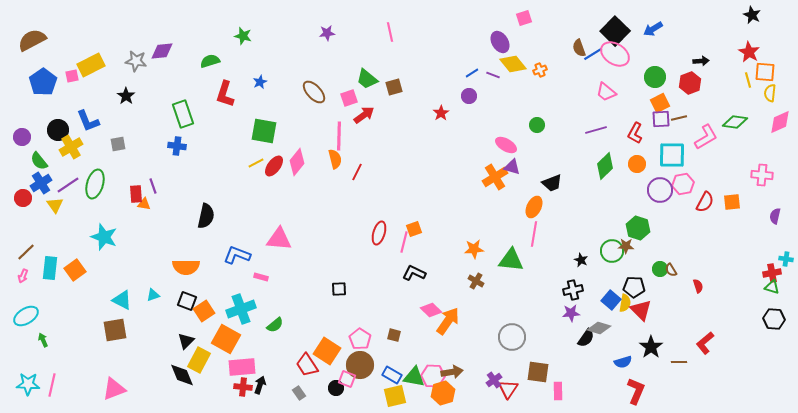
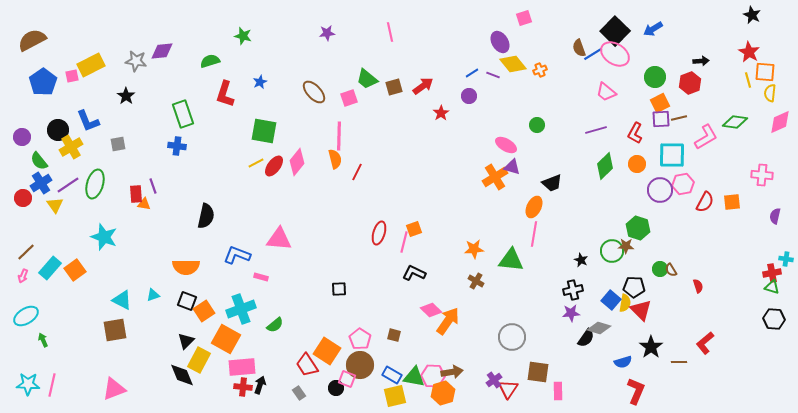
red arrow at (364, 115): moved 59 px right, 29 px up
cyan rectangle at (50, 268): rotated 35 degrees clockwise
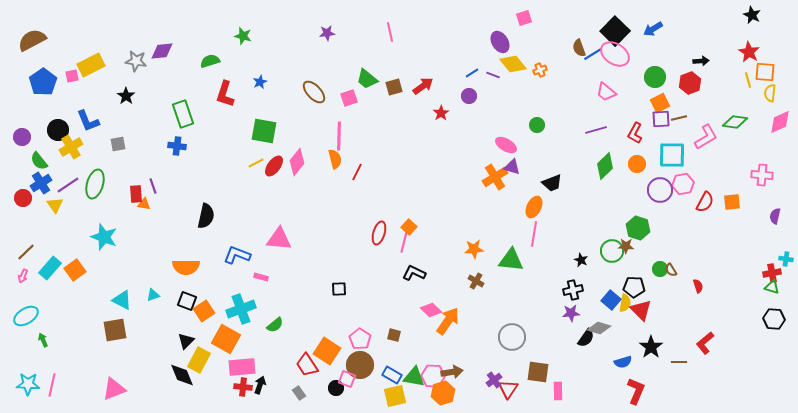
orange square at (414, 229): moved 5 px left, 2 px up; rotated 28 degrees counterclockwise
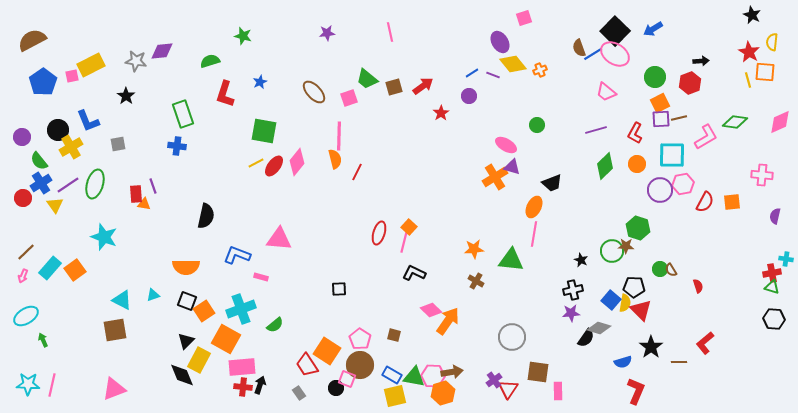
yellow semicircle at (770, 93): moved 2 px right, 51 px up
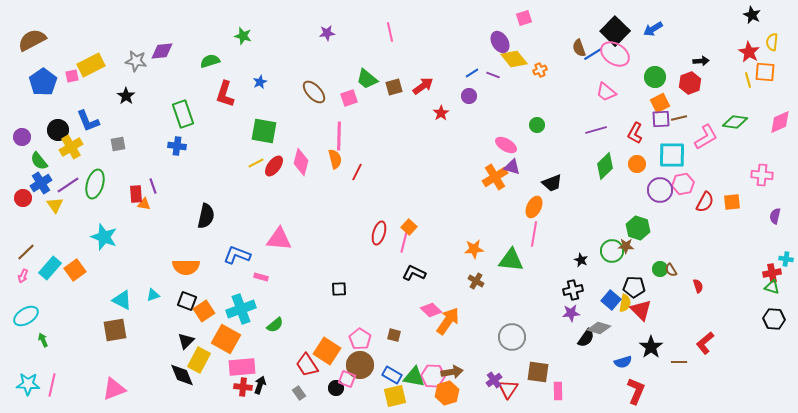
yellow diamond at (513, 64): moved 1 px right, 5 px up
pink diamond at (297, 162): moved 4 px right; rotated 24 degrees counterclockwise
orange hexagon at (443, 393): moved 4 px right
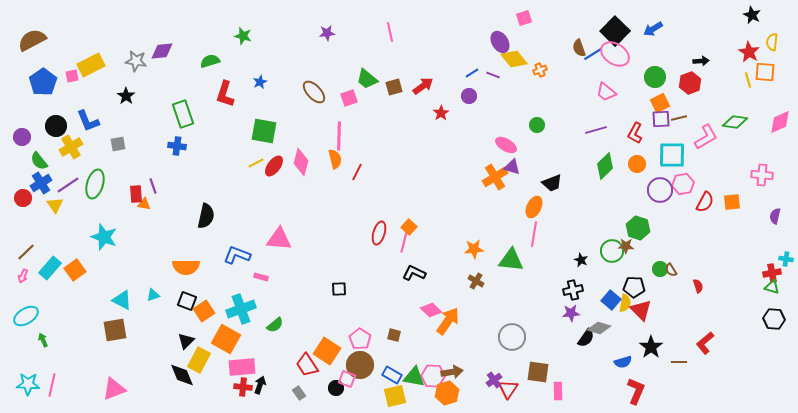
black circle at (58, 130): moved 2 px left, 4 px up
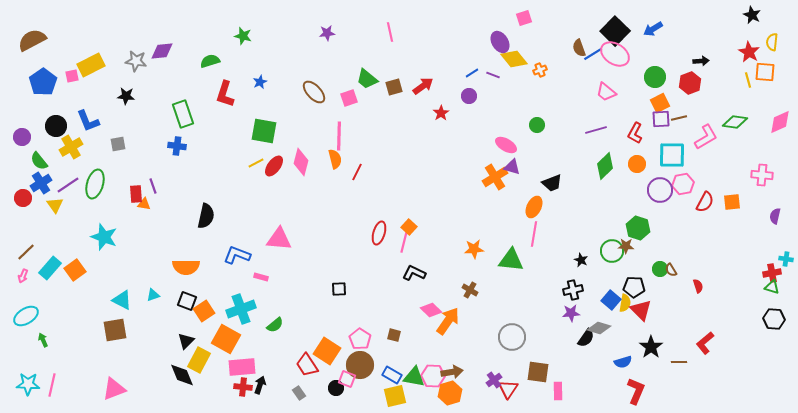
black star at (126, 96): rotated 30 degrees counterclockwise
brown cross at (476, 281): moved 6 px left, 9 px down
orange hexagon at (447, 393): moved 3 px right
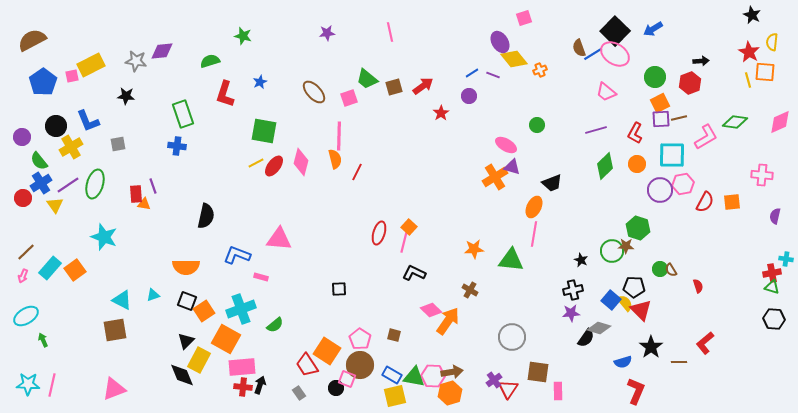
yellow semicircle at (625, 303): rotated 48 degrees counterclockwise
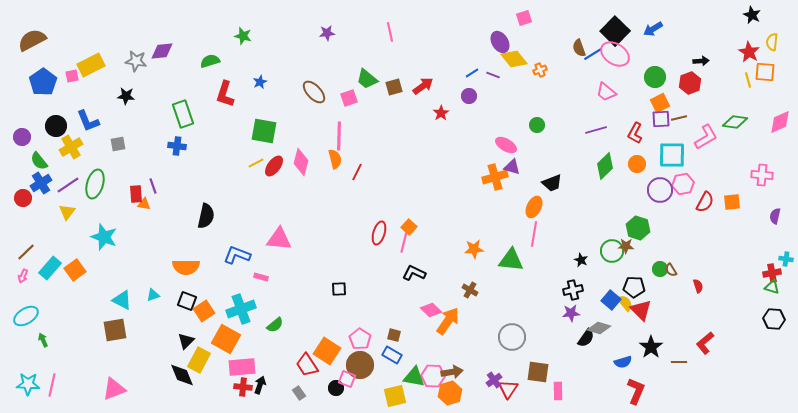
orange cross at (495, 177): rotated 15 degrees clockwise
yellow triangle at (55, 205): moved 12 px right, 7 px down; rotated 12 degrees clockwise
blue rectangle at (392, 375): moved 20 px up
